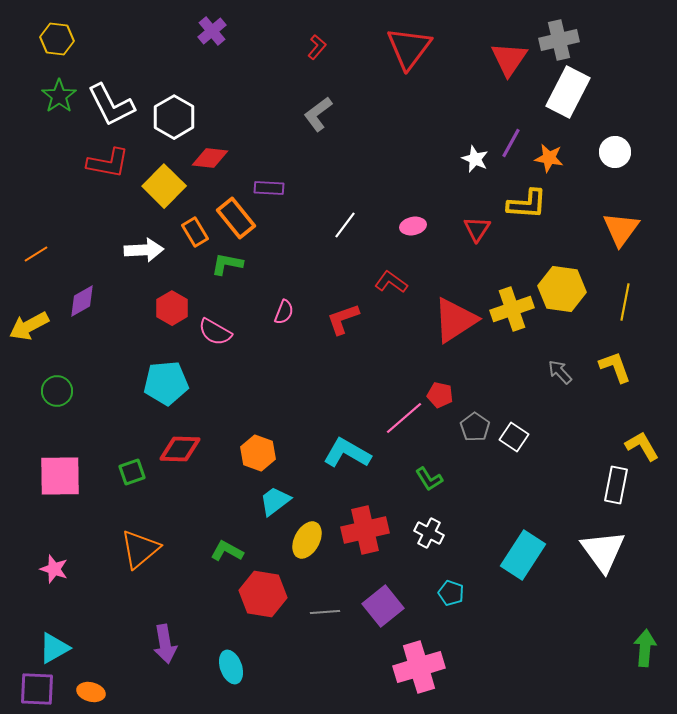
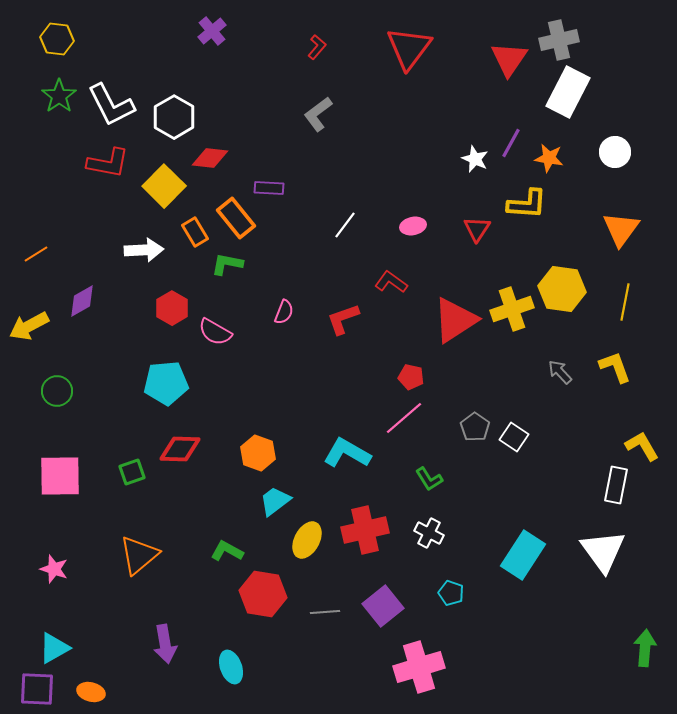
red pentagon at (440, 395): moved 29 px left, 18 px up
orange triangle at (140, 549): moved 1 px left, 6 px down
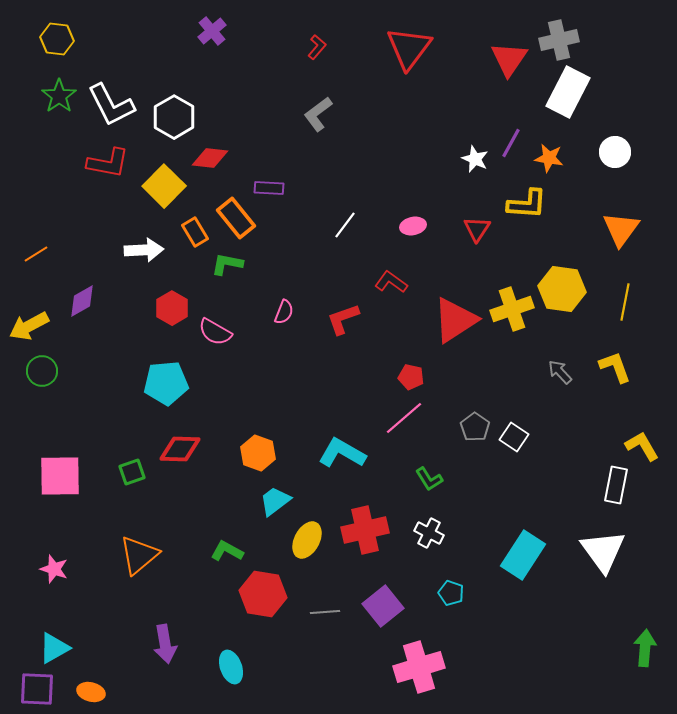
green circle at (57, 391): moved 15 px left, 20 px up
cyan L-shape at (347, 453): moved 5 px left
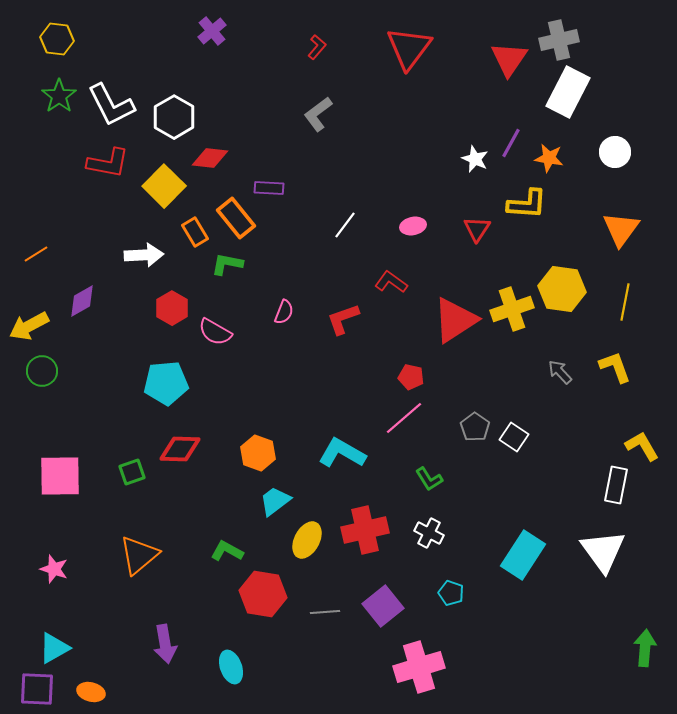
white arrow at (144, 250): moved 5 px down
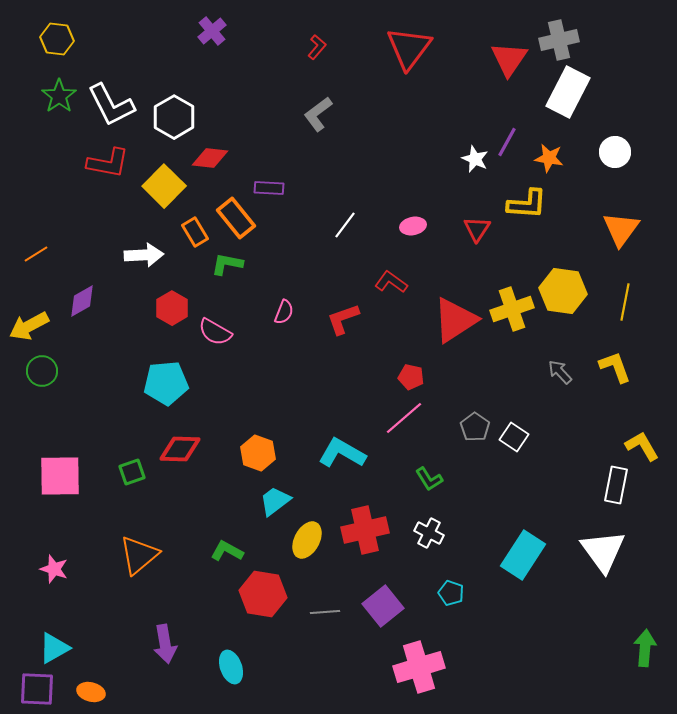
purple line at (511, 143): moved 4 px left, 1 px up
yellow hexagon at (562, 289): moved 1 px right, 2 px down
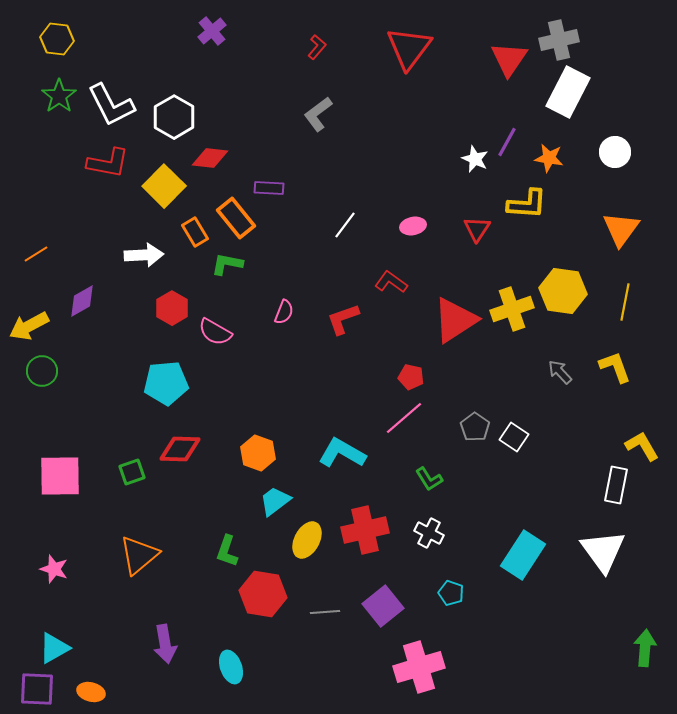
green L-shape at (227, 551): rotated 100 degrees counterclockwise
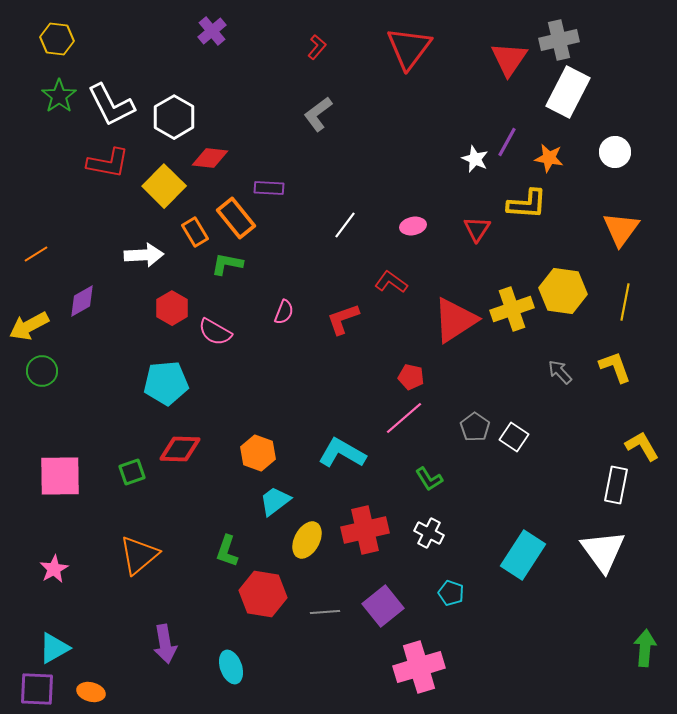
pink star at (54, 569): rotated 24 degrees clockwise
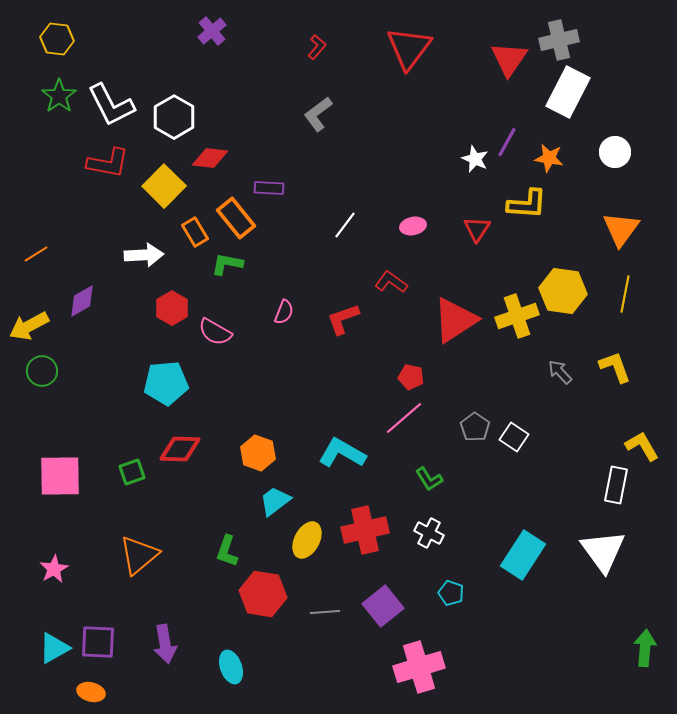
yellow line at (625, 302): moved 8 px up
yellow cross at (512, 309): moved 5 px right, 7 px down
purple square at (37, 689): moved 61 px right, 47 px up
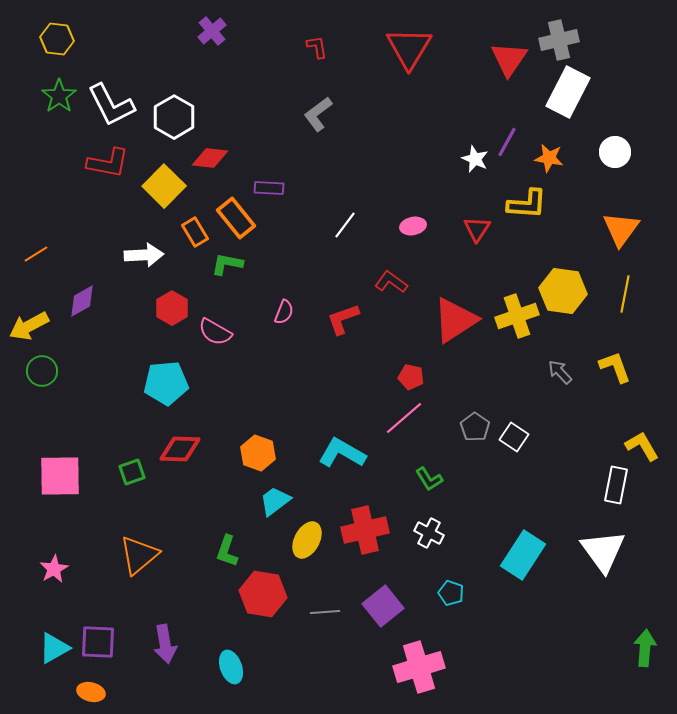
red L-shape at (317, 47): rotated 50 degrees counterclockwise
red triangle at (409, 48): rotated 6 degrees counterclockwise
